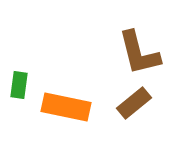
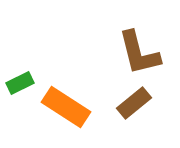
green rectangle: moved 1 px right, 2 px up; rotated 56 degrees clockwise
orange rectangle: rotated 21 degrees clockwise
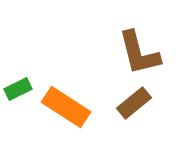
green rectangle: moved 2 px left, 6 px down
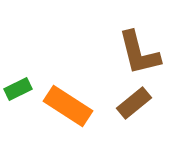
orange rectangle: moved 2 px right, 1 px up
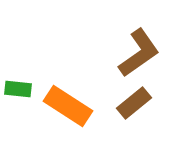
brown L-shape: rotated 111 degrees counterclockwise
green rectangle: rotated 32 degrees clockwise
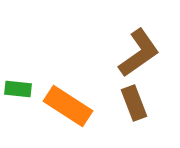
brown rectangle: rotated 72 degrees counterclockwise
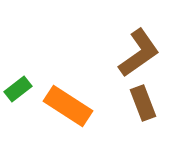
green rectangle: rotated 44 degrees counterclockwise
brown rectangle: moved 9 px right
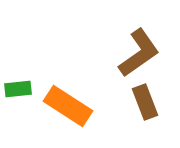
green rectangle: rotated 32 degrees clockwise
brown rectangle: moved 2 px right, 1 px up
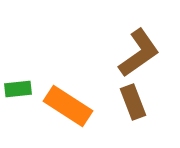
brown rectangle: moved 12 px left
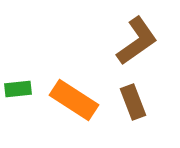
brown L-shape: moved 2 px left, 12 px up
orange rectangle: moved 6 px right, 6 px up
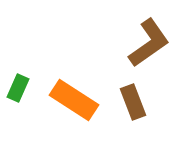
brown L-shape: moved 12 px right, 2 px down
green rectangle: moved 1 px up; rotated 60 degrees counterclockwise
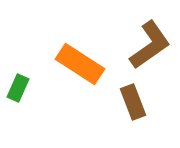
brown L-shape: moved 1 px right, 2 px down
orange rectangle: moved 6 px right, 36 px up
